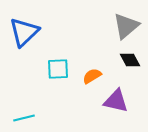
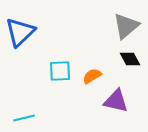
blue triangle: moved 4 px left
black diamond: moved 1 px up
cyan square: moved 2 px right, 2 px down
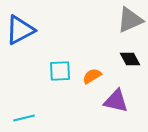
gray triangle: moved 4 px right, 6 px up; rotated 16 degrees clockwise
blue triangle: moved 2 px up; rotated 16 degrees clockwise
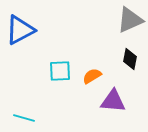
black diamond: rotated 40 degrees clockwise
purple triangle: moved 3 px left; rotated 8 degrees counterclockwise
cyan line: rotated 30 degrees clockwise
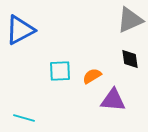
black diamond: rotated 20 degrees counterclockwise
purple triangle: moved 1 px up
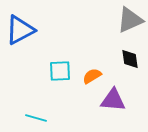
cyan line: moved 12 px right
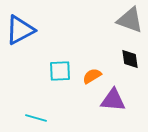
gray triangle: rotated 44 degrees clockwise
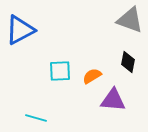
black diamond: moved 2 px left, 3 px down; rotated 20 degrees clockwise
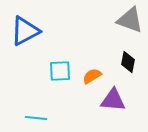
blue triangle: moved 5 px right, 1 px down
cyan line: rotated 10 degrees counterclockwise
